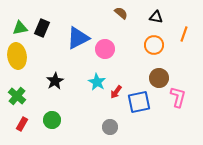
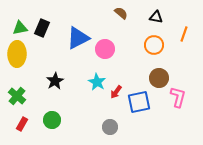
yellow ellipse: moved 2 px up; rotated 10 degrees clockwise
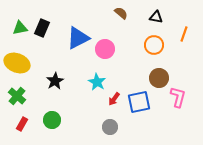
yellow ellipse: moved 9 px down; rotated 70 degrees counterclockwise
red arrow: moved 2 px left, 7 px down
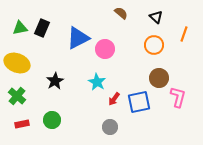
black triangle: rotated 32 degrees clockwise
red rectangle: rotated 48 degrees clockwise
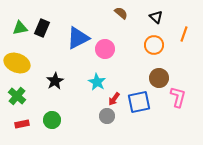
gray circle: moved 3 px left, 11 px up
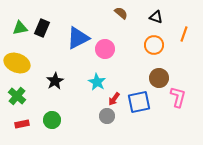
black triangle: rotated 24 degrees counterclockwise
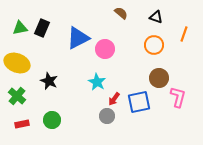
black star: moved 6 px left; rotated 18 degrees counterclockwise
